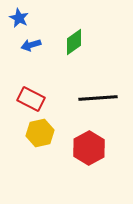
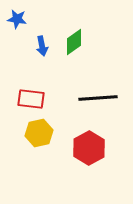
blue star: moved 2 px left, 1 px down; rotated 18 degrees counterclockwise
blue arrow: moved 11 px right, 1 px down; rotated 84 degrees counterclockwise
red rectangle: rotated 20 degrees counterclockwise
yellow hexagon: moved 1 px left
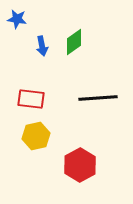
yellow hexagon: moved 3 px left, 3 px down
red hexagon: moved 9 px left, 17 px down
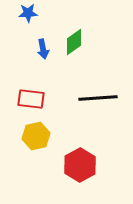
blue star: moved 11 px right, 6 px up; rotated 12 degrees counterclockwise
blue arrow: moved 1 px right, 3 px down
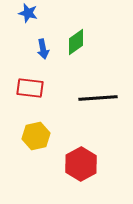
blue star: rotated 18 degrees clockwise
green diamond: moved 2 px right
red rectangle: moved 1 px left, 11 px up
red hexagon: moved 1 px right, 1 px up
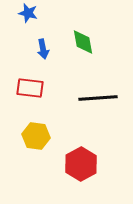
green diamond: moved 7 px right; rotated 64 degrees counterclockwise
yellow hexagon: rotated 20 degrees clockwise
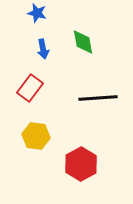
blue star: moved 9 px right
red rectangle: rotated 60 degrees counterclockwise
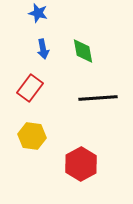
blue star: moved 1 px right
green diamond: moved 9 px down
yellow hexagon: moved 4 px left
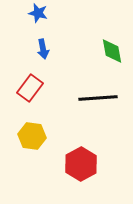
green diamond: moved 29 px right
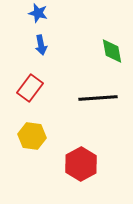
blue arrow: moved 2 px left, 4 px up
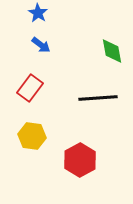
blue star: rotated 18 degrees clockwise
blue arrow: rotated 42 degrees counterclockwise
red hexagon: moved 1 px left, 4 px up
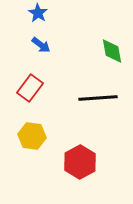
red hexagon: moved 2 px down
